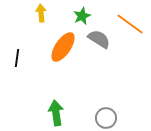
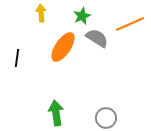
orange line: rotated 60 degrees counterclockwise
gray semicircle: moved 2 px left, 1 px up
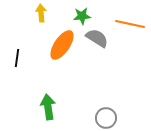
green star: rotated 18 degrees clockwise
orange line: rotated 36 degrees clockwise
orange ellipse: moved 1 px left, 2 px up
green arrow: moved 8 px left, 6 px up
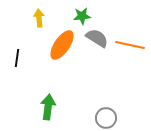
yellow arrow: moved 2 px left, 5 px down
orange line: moved 21 px down
green arrow: rotated 15 degrees clockwise
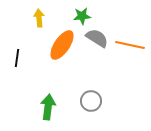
gray circle: moved 15 px left, 17 px up
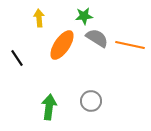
green star: moved 2 px right
black line: rotated 42 degrees counterclockwise
green arrow: moved 1 px right
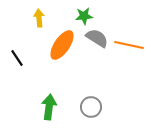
orange line: moved 1 px left
gray circle: moved 6 px down
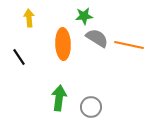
yellow arrow: moved 10 px left
orange ellipse: moved 1 px right, 1 px up; rotated 36 degrees counterclockwise
black line: moved 2 px right, 1 px up
green arrow: moved 10 px right, 9 px up
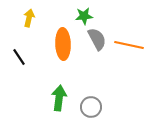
yellow arrow: rotated 18 degrees clockwise
gray semicircle: moved 1 px down; rotated 30 degrees clockwise
